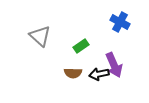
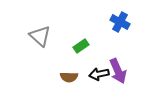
purple arrow: moved 4 px right, 6 px down
brown semicircle: moved 4 px left, 4 px down
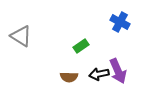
gray triangle: moved 19 px left; rotated 10 degrees counterclockwise
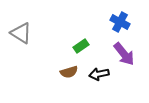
gray triangle: moved 3 px up
purple arrow: moved 6 px right, 17 px up; rotated 15 degrees counterclockwise
brown semicircle: moved 5 px up; rotated 18 degrees counterclockwise
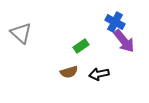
blue cross: moved 5 px left
gray triangle: rotated 10 degrees clockwise
purple arrow: moved 13 px up
